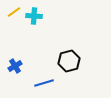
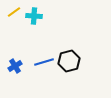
blue line: moved 21 px up
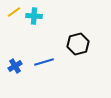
black hexagon: moved 9 px right, 17 px up
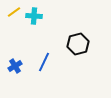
blue line: rotated 48 degrees counterclockwise
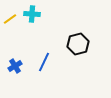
yellow line: moved 4 px left, 7 px down
cyan cross: moved 2 px left, 2 px up
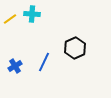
black hexagon: moved 3 px left, 4 px down; rotated 10 degrees counterclockwise
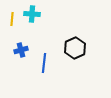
yellow line: moved 2 px right; rotated 48 degrees counterclockwise
blue line: moved 1 px down; rotated 18 degrees counterclockwise
blue cross: moved 6 px right, 16 px up; rotated 16 degrees clockwise
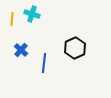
cyan cross: rotated 14 degrees clockwise
blue cross: rotated 32 degrees counterclockwise
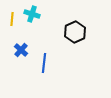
black hexagon: moved 16 px up
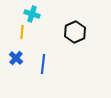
yellow line: moved 10 px right, 13 px down
blue cross: moved 5 px left, 8 px down
blue line: moved 1 px left, 1 px down
